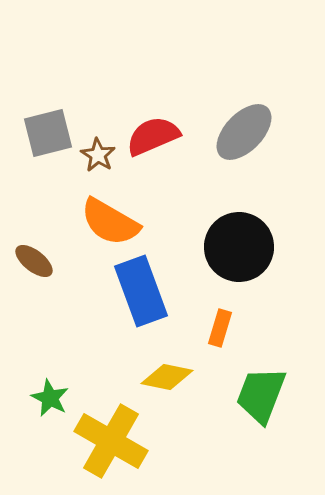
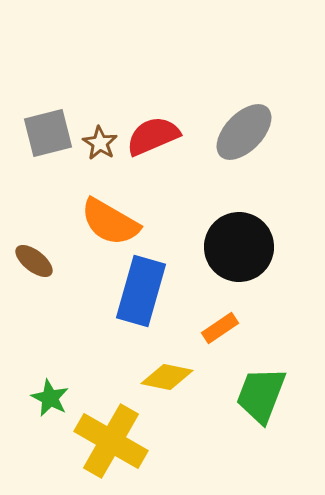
brown star: moved 2 px right, 12 px up
blue rectangle: rotated 36 degrees clockwise
orange rectangle: rotated 39 degrees clockwise
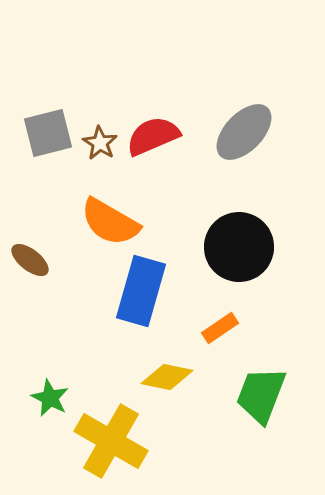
brown ellipse: moved 4 px left, 1 px up
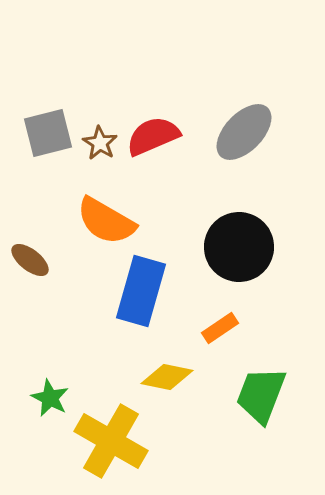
orange semicircle: moved 4 px left, 1 px up
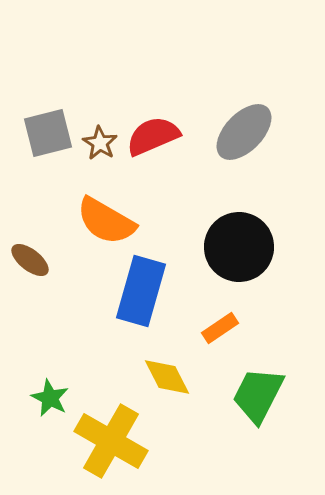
yellow diamond: rotated 51 degrees clockwise
green trapezoid: moved 3 px left; rotated 6 degrees clockwise
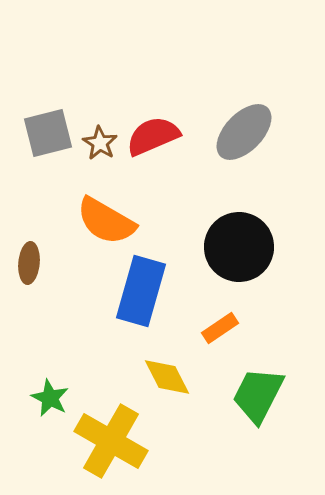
brown ellipse: moved 1 px left, 3 px down; rotated 57 degrees clockwise
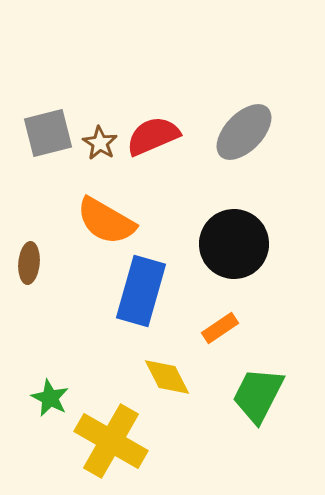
black circle: moved 5 px left, 3 px up
